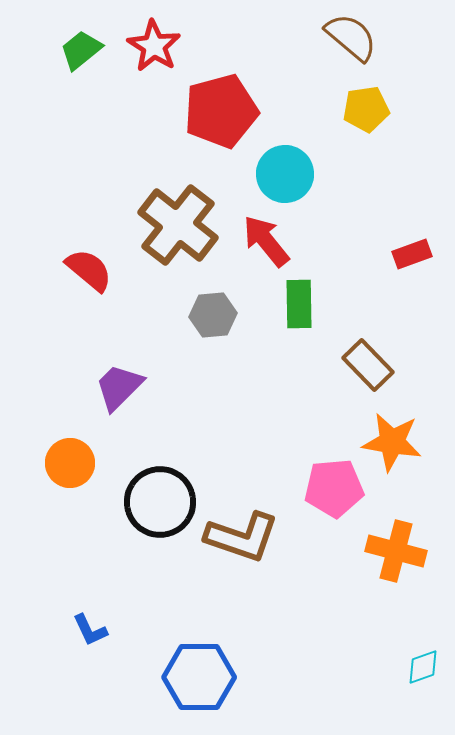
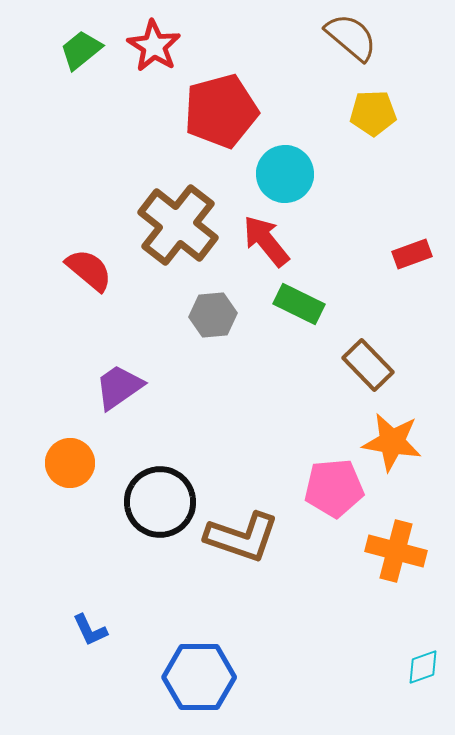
yellow pentagon: moved 7 px right, 4 px down; rotated 6 degrees clockwise
green rectangle: rotated 63 degrees counterclockwise
purple trapezoid: rotated 10 degrees clockwise
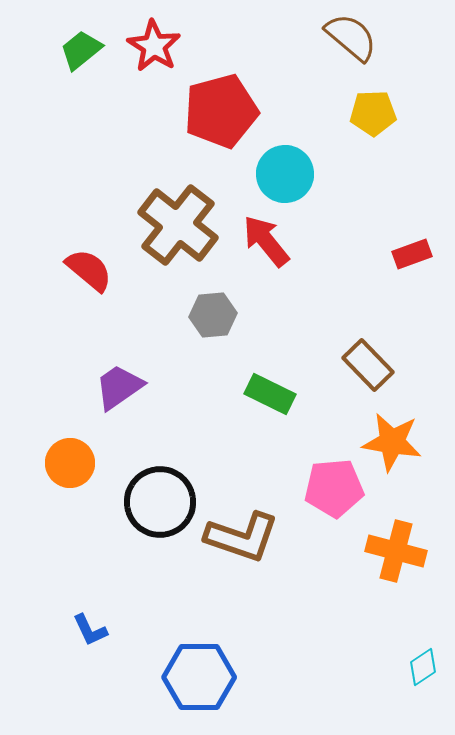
green rectangle: moved 29 px left, 90 px down
cyan diamond: rotated 15 degrees counterclockwise
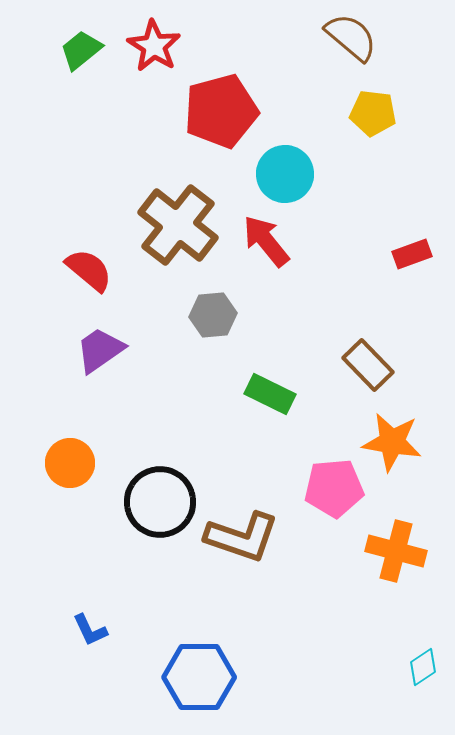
yellow pentagon: rotated 9 degrees clockwise
purple trapezoid: moved 19 px left, 37 px up
